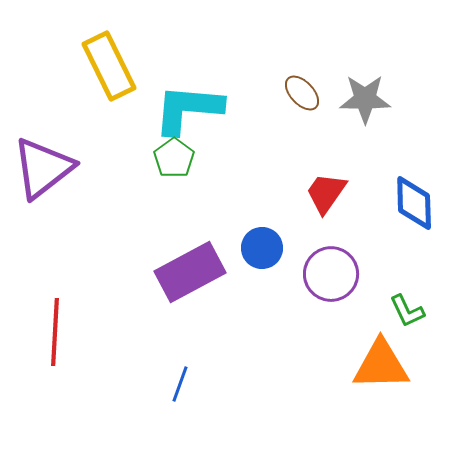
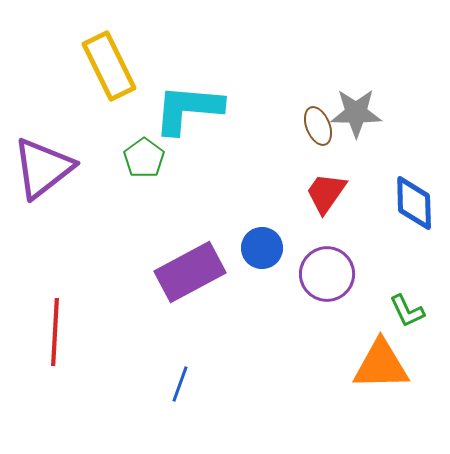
brown ellipse: moved 16 px right, 33 px down; rotated 21 degrees clockwise
gray star: moved 9 px left, 14 px down
green pentagon: moved 30 px left
purple circle: moved 4 px left
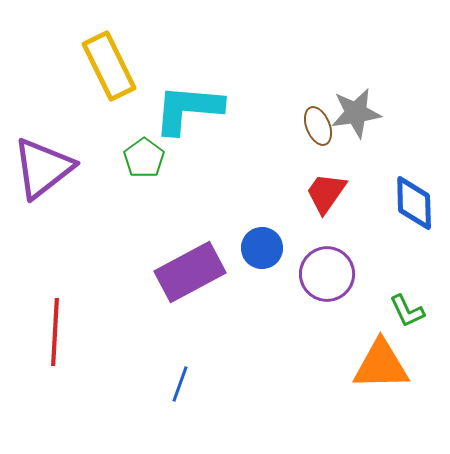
gray star: rotated 9 degrees counterclockwise
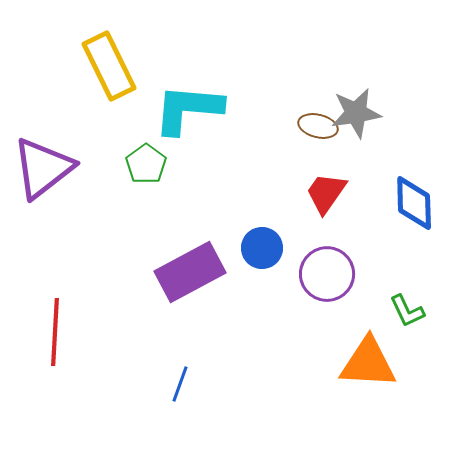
brown ellipse: rotated 54 degrees counterclockwise
green pentagon: moved 2 px right, 6 px down
orange triangle: moved 13 px left, 2 px up; rotated 4 degrees clockwise
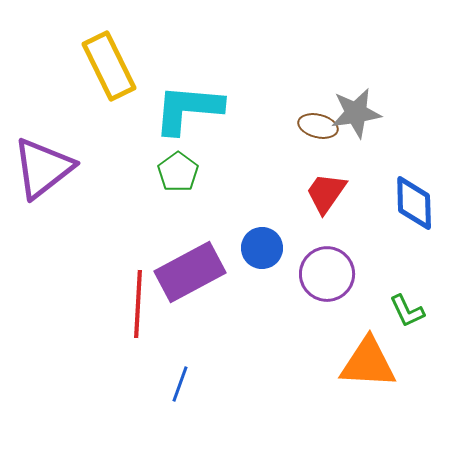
green pentagon: moved 32 px right, 8 px down
red line: moved 83 px right, 28 px up
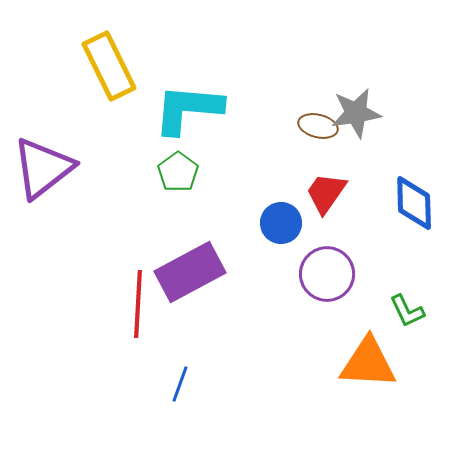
blue circle: moved 19 px right, 25 px up
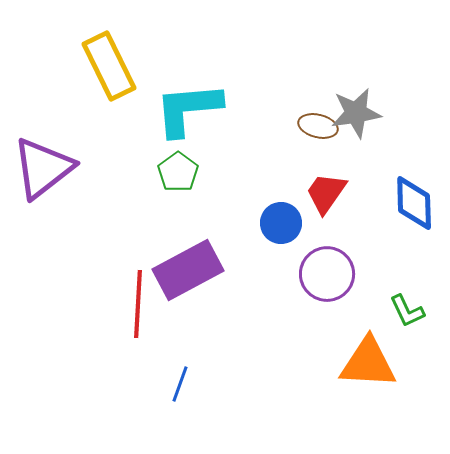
cyan L-shape: rotated 10 degrees counterclockwise
purple rectangle: moved 2 px left, 2 px up
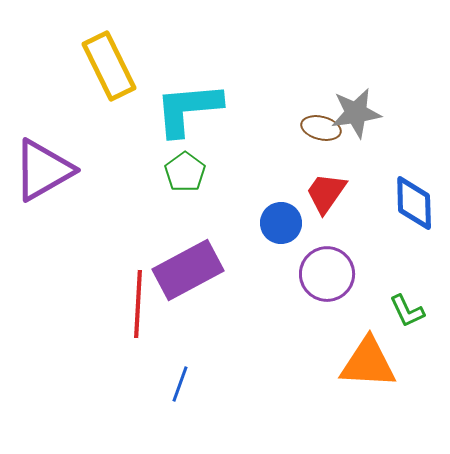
brown ellipse: moved 3 px right, 2 px down
purple triangle: moved 2 px down; rotated 8 degrees clockwise
green pentagon: moved 7 px right
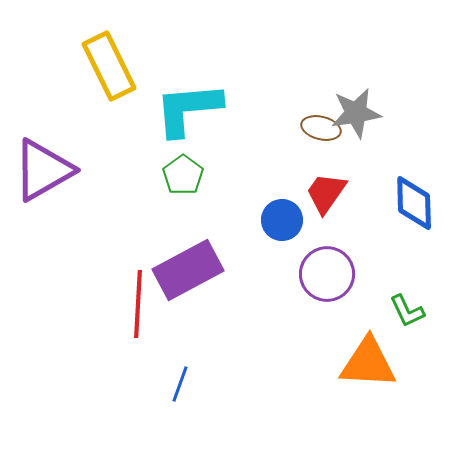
green pentagon: moved 2 px left, 3 px down
blue circle: moved 1 px right, 3 px up
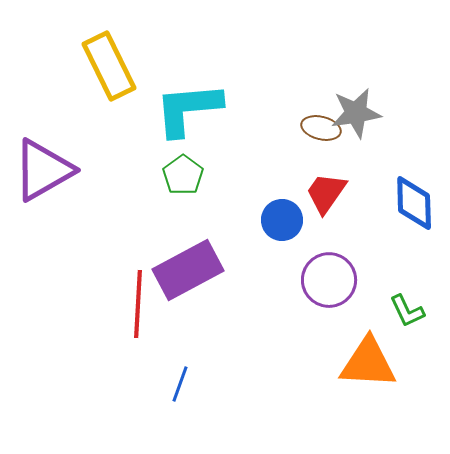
purple circle: moved 2 px right, 6 px down
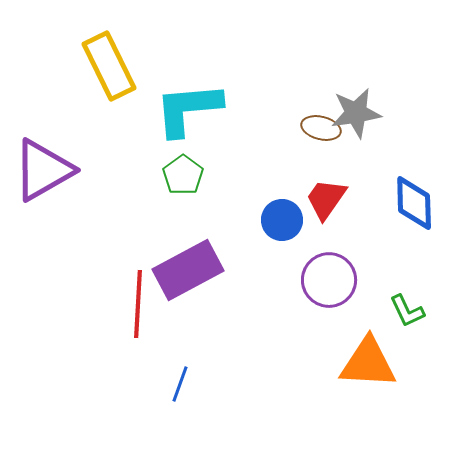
red trapezoid: moved 6 px down
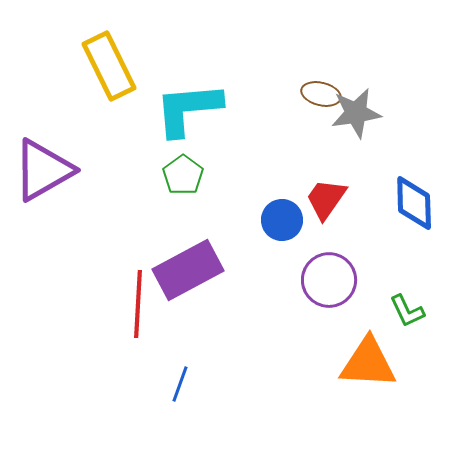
brown ellipse: moved 34 px up
